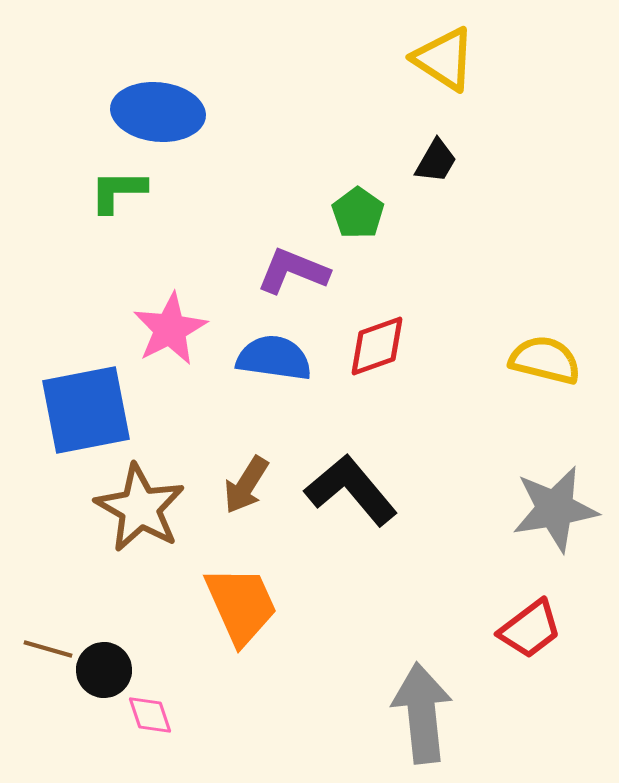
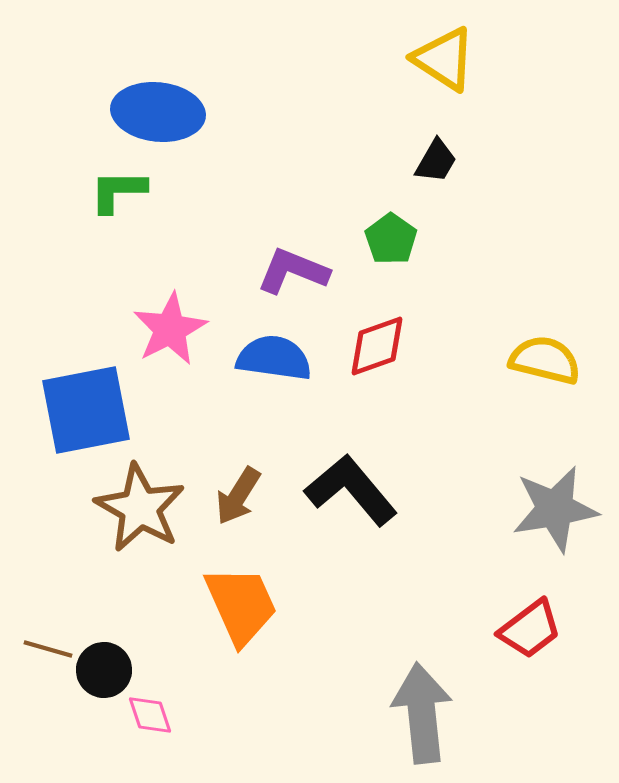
green pentagon: moved 33 px right, 26 px down
brown arrow: moved 8 px left, 11 px down
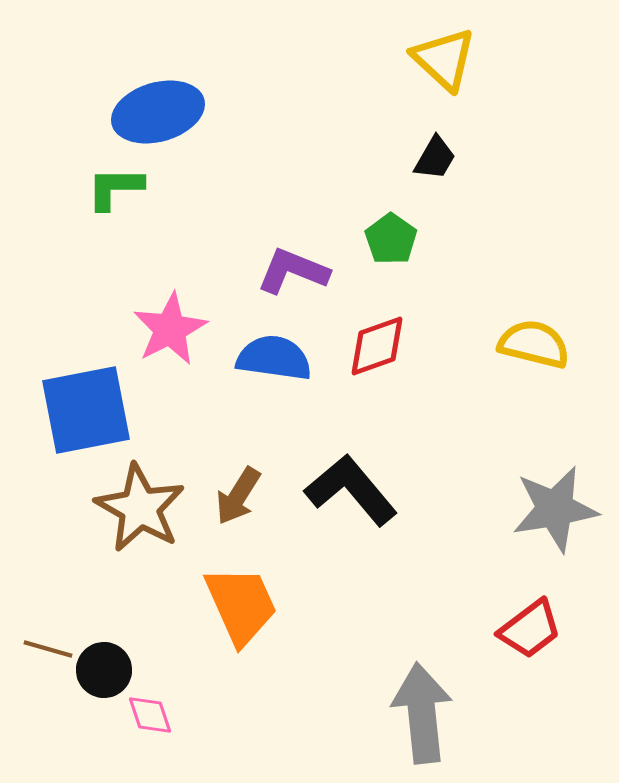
yellow triangle: rotated 10 degrees clockwise
blue ellipse: rotated 22 degrees counterclockwise
black trapezoid: moved 1 px left, 3 px up
green L-shape: moved 3 px left, 3 px up
yellow semicircle: moved 11 px left, 16 px up
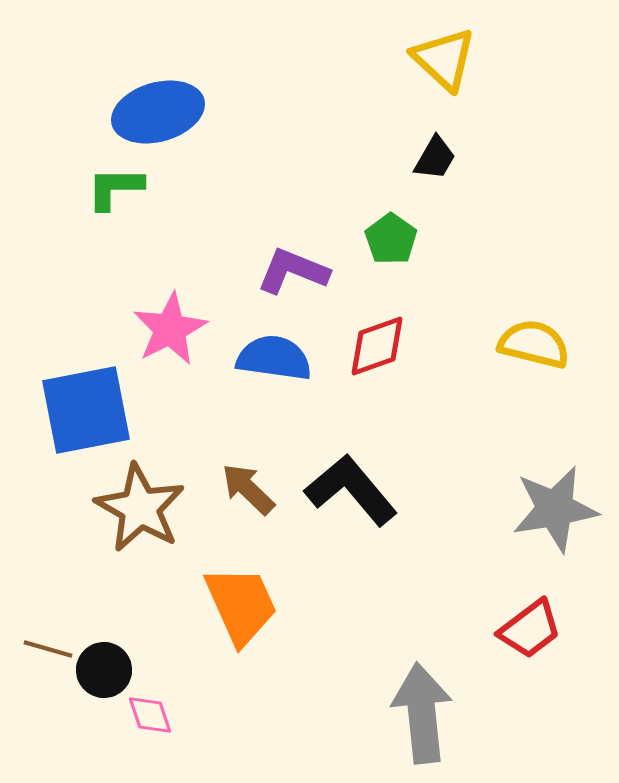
brown arrow: moved 10 px right, 7 px up; rotated 102 degrees clockwise
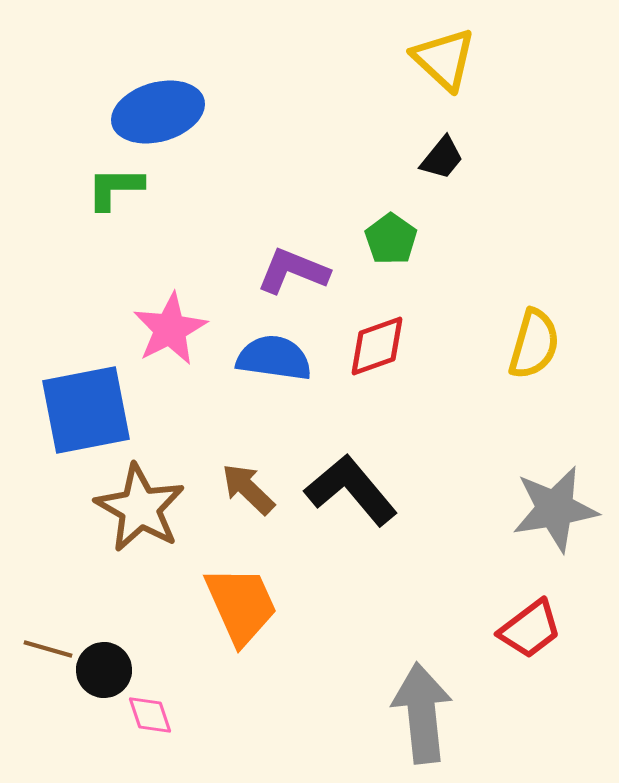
black trapezoid: moved 7 px right; rotated 9 degrees clockwise
yellow semicircle: rotated 92 degrees clockwise
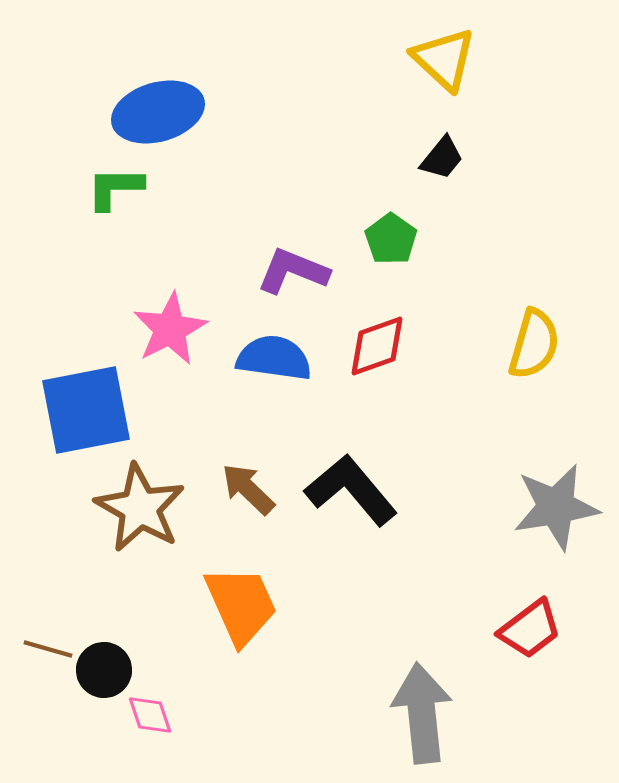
gray star: moved 1 px right, 2 px up
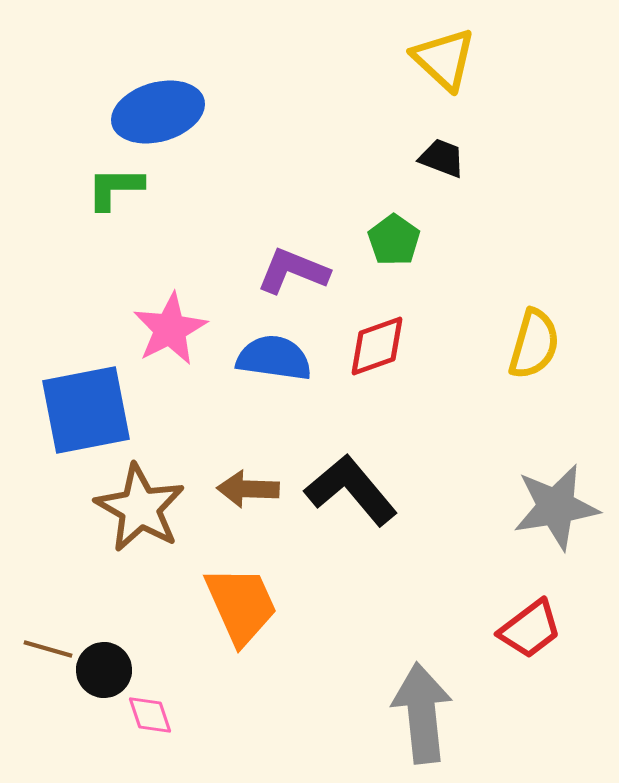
black trapezoid: rotated 108 degrees counterclockwise
green pentagon: moved 3 px right, 1 px down
brown arrow: rotated 42 degrees counterclockwise
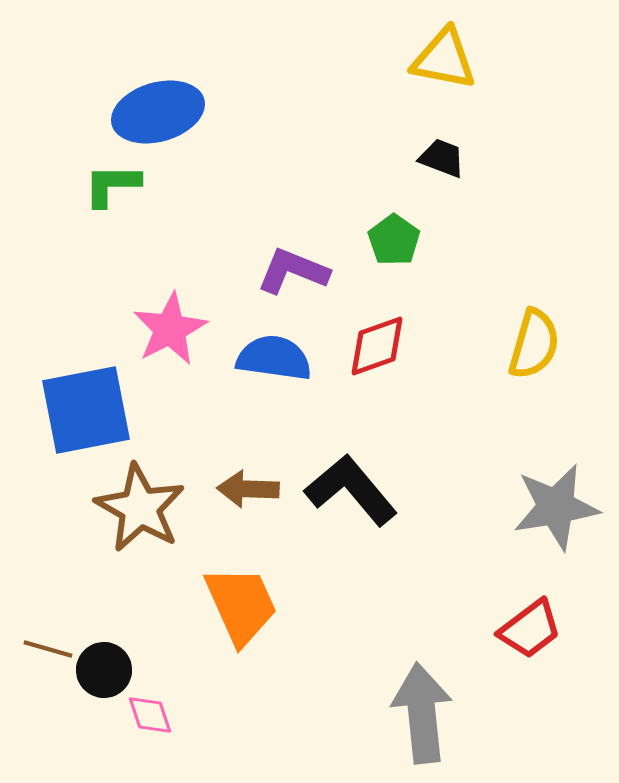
yellow triangle: rotated 32 degrees counterclockwise
green L-shape: moved 3 px left, 3 px up
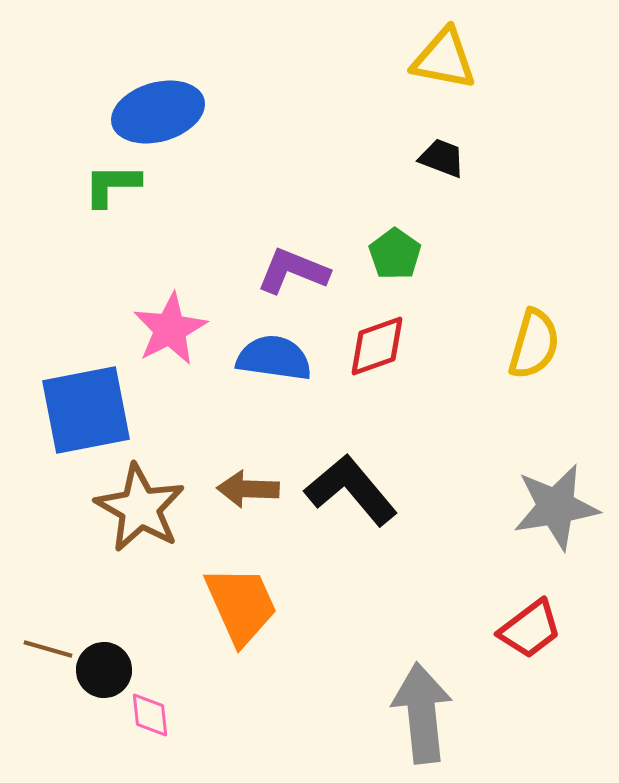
green pentagon: moved 1 px right, 14 px down
pink diamond: rotated 12 degrees clockwise
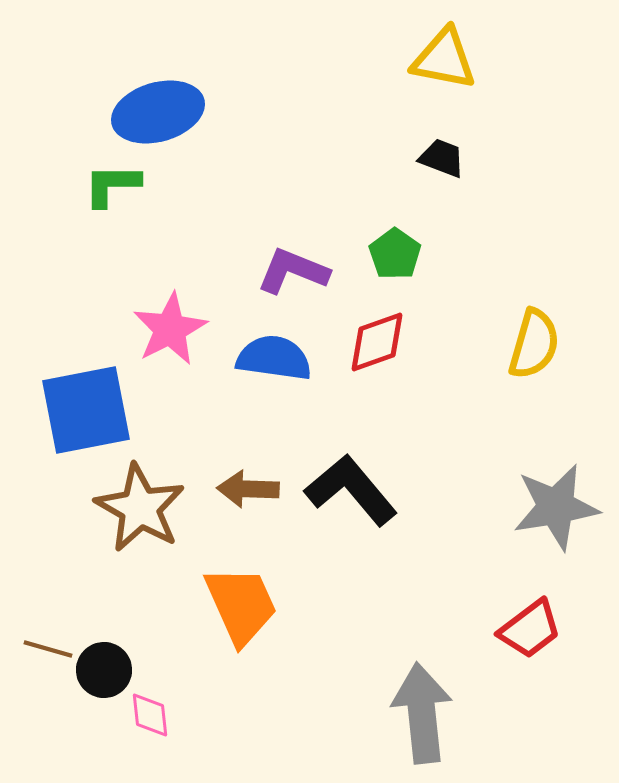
red diamond: moved 4 px up
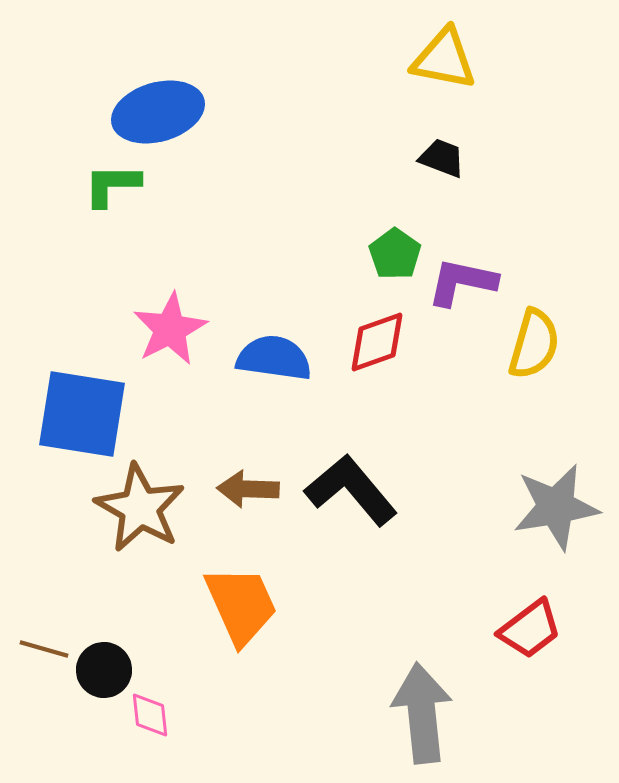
purple L-shape: moved 169 px right, 11 px down; rotated 10 degrees counterclockwise
blue square: moved 4 px left, 4 px down; rotated 20 degrees clockwise
brown line: moved 4 px left
